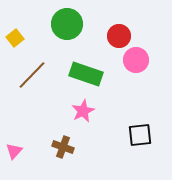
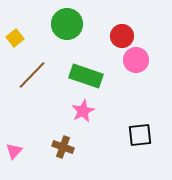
red circle: moved 3 px right
green rectangle: moved 2 px down
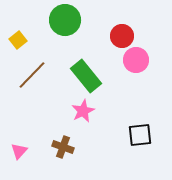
green circle: moved 2 px left, 4 px up
yellow square: moved 3 px right, 2 px down
green rectangle: rotated 32 degrees clockwise
pink triangle: moved 5 px right
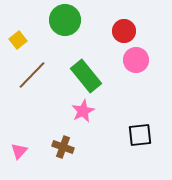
red circle: moved 2 px right, 5 px up
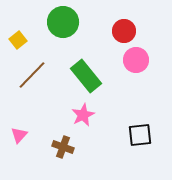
green circle: moved 2 px left, 2 px down
pink star: moved 4 px down
pink triangle: moved 16 px up
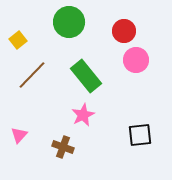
green circle: moved 6 px right
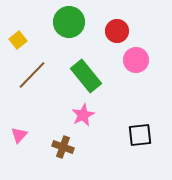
red circle: moved 7 px left
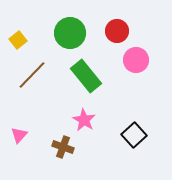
green circle: moved 1 px right, 11 px down
pink star: moved 1 px right, 5 px down; rotated 15 degrees counterclockwise
black square: moved 6 px left; rotated 35 degrees counterclockwise
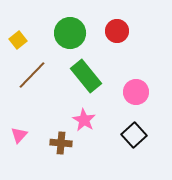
pink circle: moved 32 px down
brown cross: moved 2 px left, 4 px up; rotated 15 degrees counterclockwise
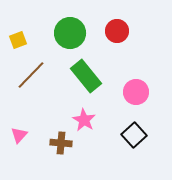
yellow square: rotated 18 degrees clockwise
brown line: moved 1 px left
